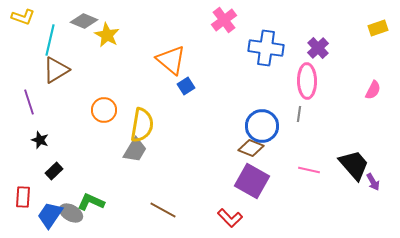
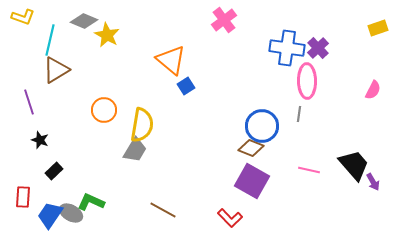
blue cross: moved 21 px right
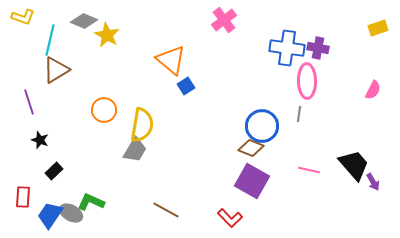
purple cross: rotated 35 degrees counterclockwise
brown line: moved 3 px right
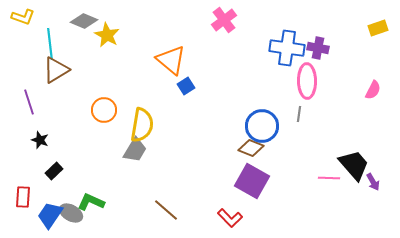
cyan line: moved 4 px down; rotated 20 degrees counterclockwise
pink line: moved 20 px right, 8 px down; rotated 10 degrees counterclockwise
brown line: rotated 12 degrees clockwise
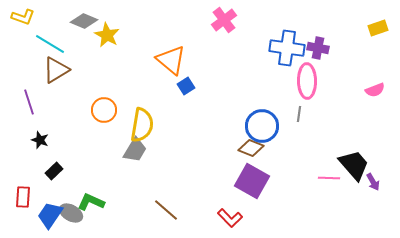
cyan line: rotated 52 degrees counterclockwise
pink semicircle: moved 2 px right; rotated 42 degrees clockwise
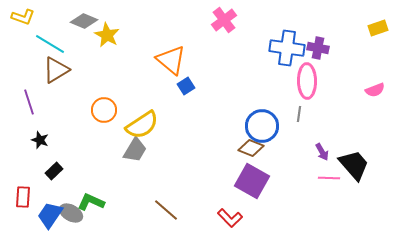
yellow semicircle: rotated 48 degrees clockwise
purple arrow: moved 51 px left, 30 px up
